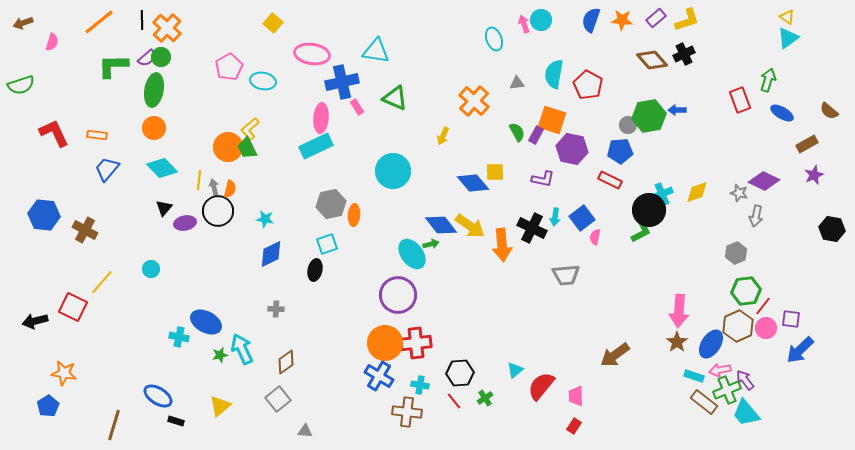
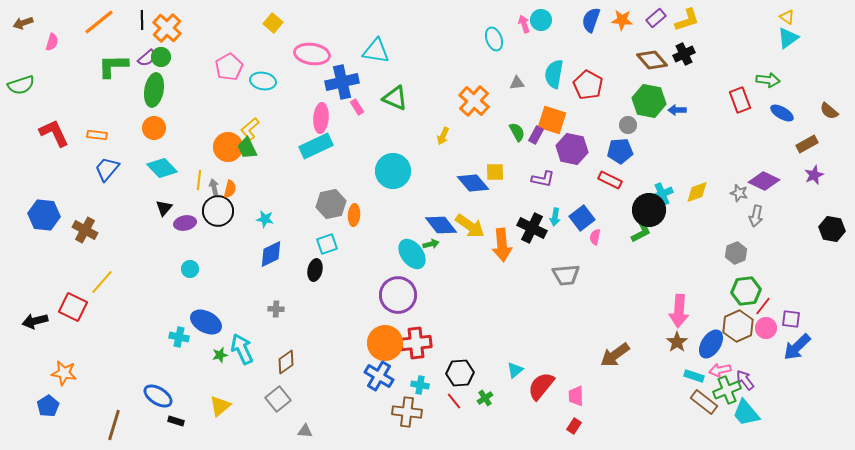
green arrow at (768, 80): rotated 80 degrees clockwise
green hexagon at (649, 116): moved 15 px up; rotated 20 degrees clockwise
cyan circle at (151, 269): moved 39 px right
blue arrow at (800, 350): moved 3 px left, 3 px up
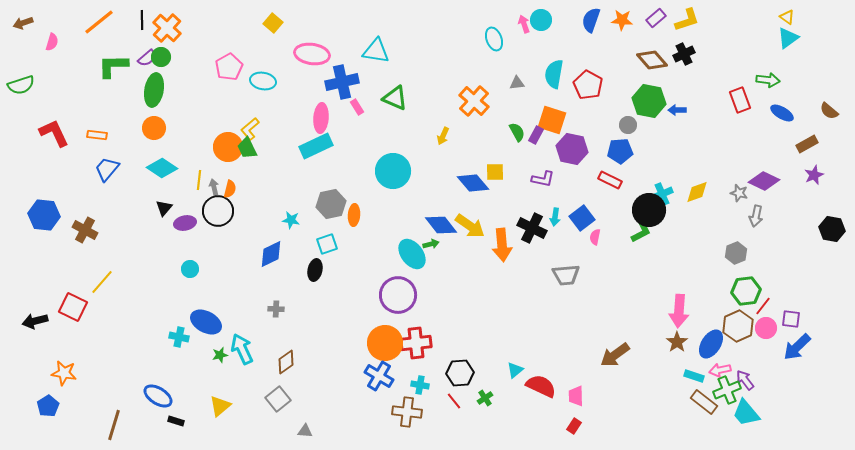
cyan diamond at (162, 168): rotated 12 degrees counterclockwise
cyan star at (265, 219): moved 26 px right, 1 px down
red semicircle at (541, 386): rotated 76 degrees clockwise
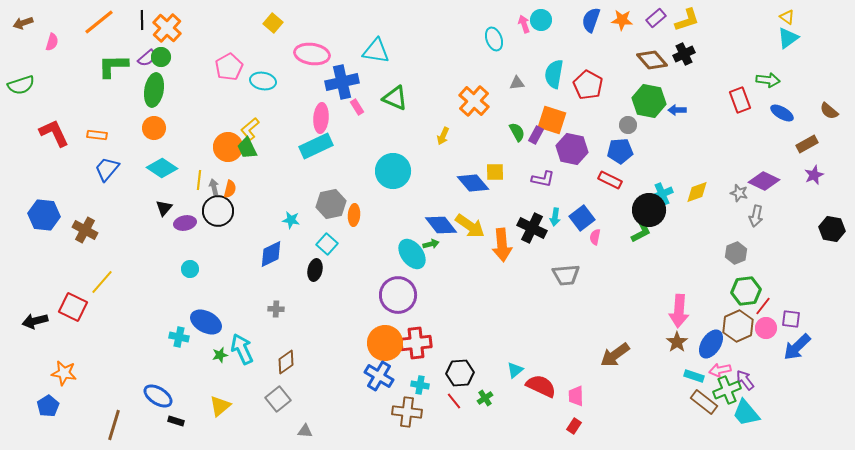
cyan square at (327, 244): rotated 30 degrees counterclockwise
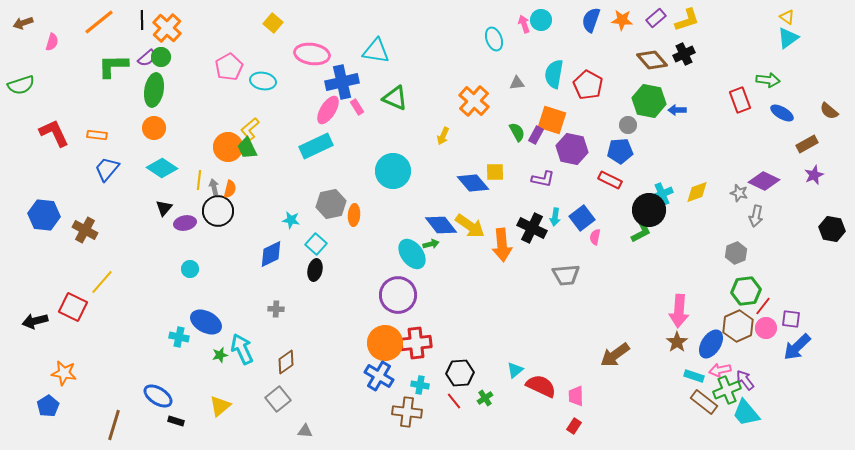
pink ellipse at (321, 118): moved 7 px right, 8 px up; rotated 28 degrees clockwise
cyan square at (327, 244): moved 11 px left
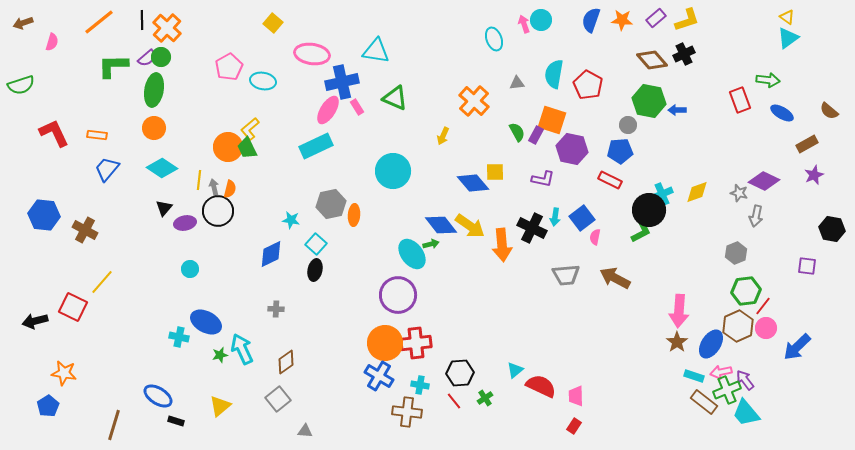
purple square at (791, 319): moved 16 px right, 53 px up
brown arrow at (615, 355): moved 77 px up; rotated 64 degrees clockwise
pink arrow at (720, 370): moved 1 px right, 2 px down
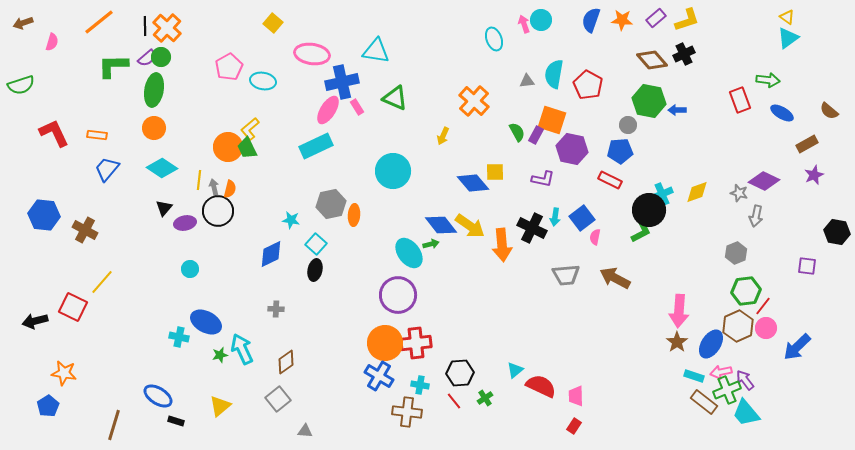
black line at (142, 20): moved 3 px right, 6 px down
gray triangle at (517, 83): moved 10 px right, 2 px up
black hexagon at (832, 229): moved 5 px right, 3 px down
cyan ellipse at (412, 254): moved 3 px left, 1 px up
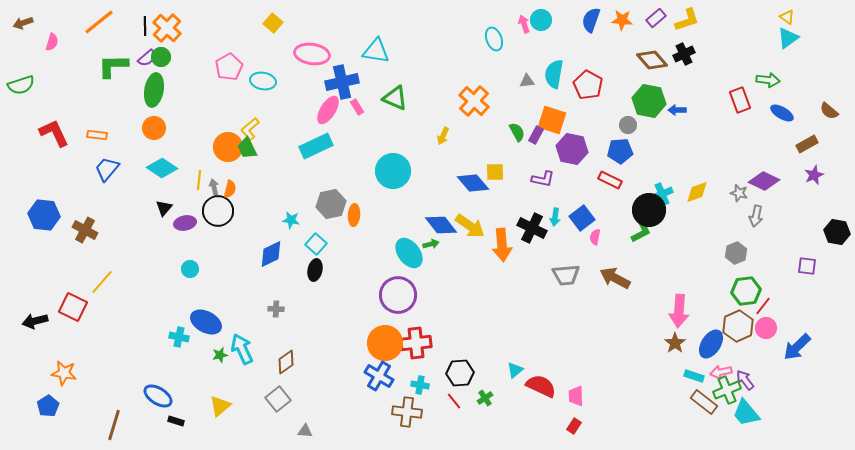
brown star at (677, 342): moved 2 px left, 1 px down
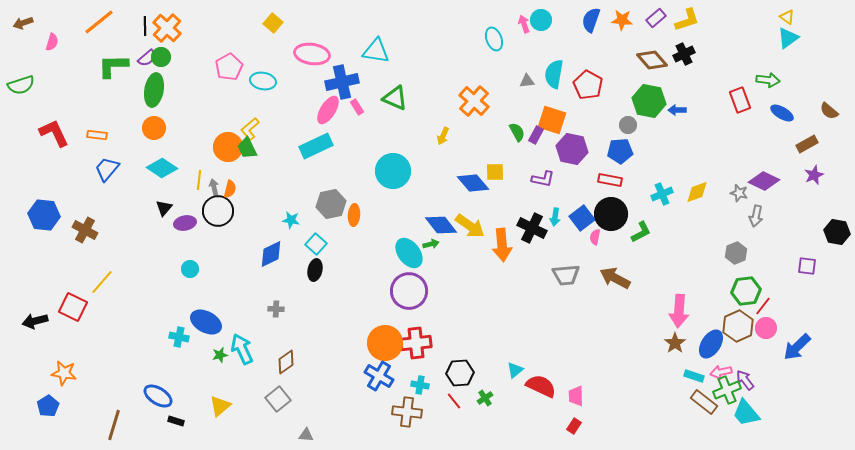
red rectangle at (610, 180): rotated 15 degrees counterclockwise
black circle at (649, 210): moved 38 px left, 4 px down
purple circle at (398, 295): moved 11 px right, 4 px up
gray triangle at (305, 431): moved 1 px right, 4 px down
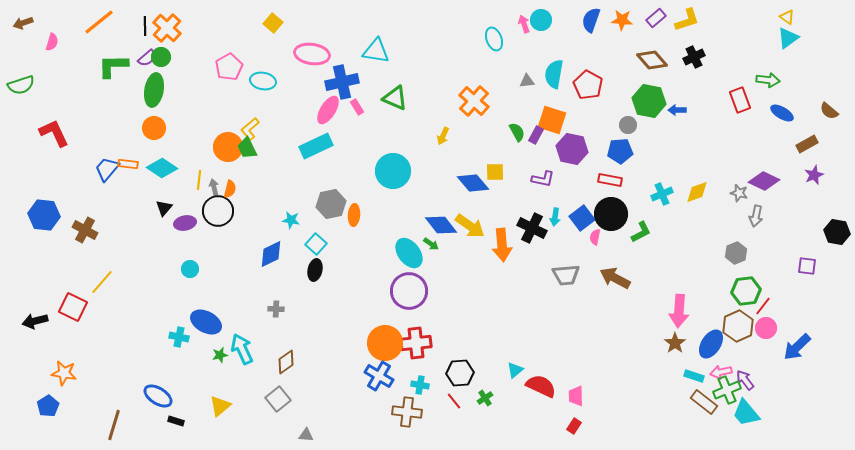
black cross at (684, 54): moved 10 px right, 3 px down
orange rectangle at (97, 135): moved 31 px right, 29 px down
green arrow at (431, 244): rotated 49 degrees clockwise
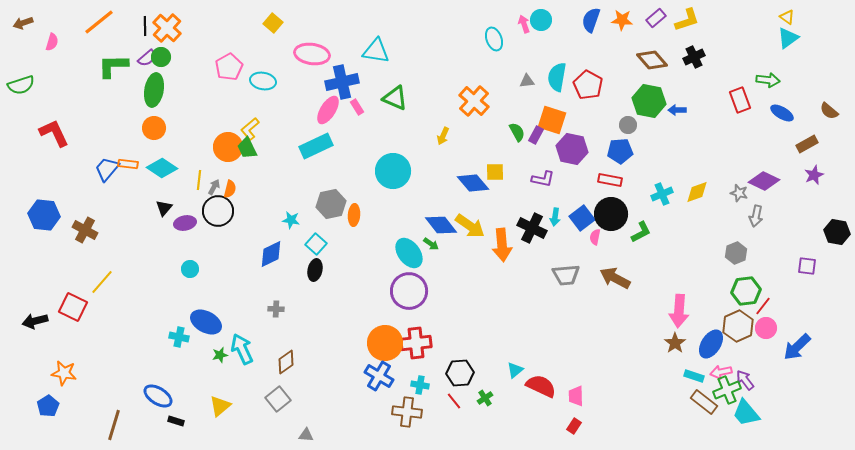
cyan semicircle at (554, 74): moved 3 px right, 3 px down
gray arrow at (214, 187): rotated 42 degrees clockwise
